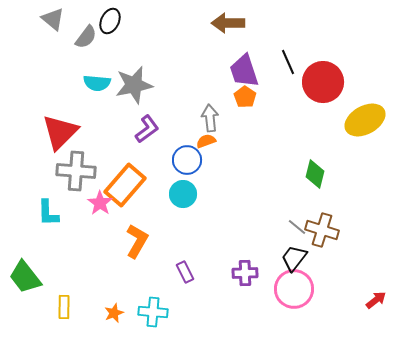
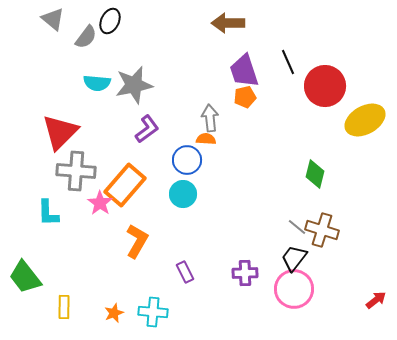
red circle: moved 2 px right, 4 px down
orange pentagon: rotated 25 degrees clockwise
orange semicircle: moved 2 px up; rotated 24 degrees clockwise
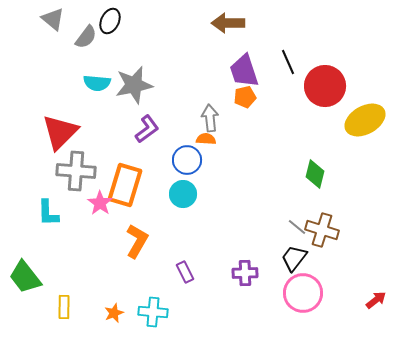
orange rectangle: rotated 24 degrees counterclockwise
pink circle: moved 9 px right, 4 px down
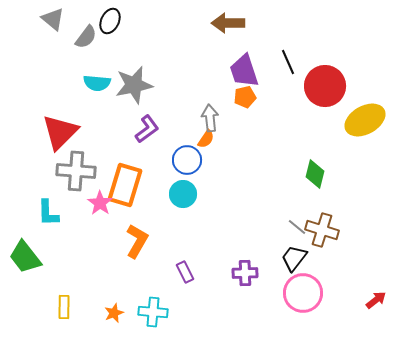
orange semicircle: rotated 120 degrees clockwise
green trapezoid: moved 20 px up
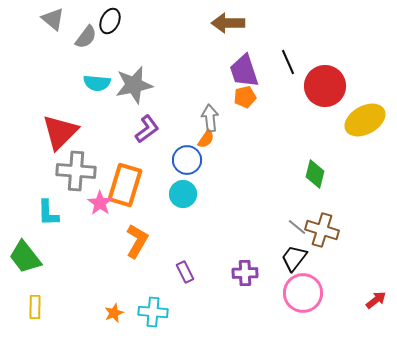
yellow rectangle: moved 29 px left
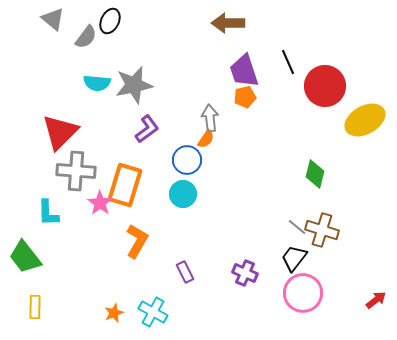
purple cross: rotated 25 degrees clockwise
cyan cross: rotated 24 degrees clockwise
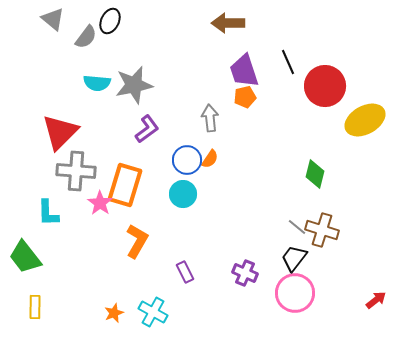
orange semicircle: moved 4 px right, 20 px down
pink circle: moved 8 px left
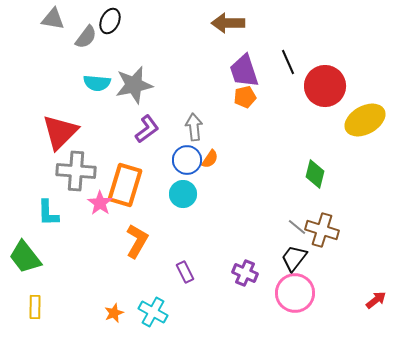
gray triangle: rotated 30 degrees counterclockwise
gray arrow: moved 16 px left, 9 px down
